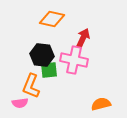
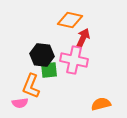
orange diamond: moved 18 px right, 1 px down
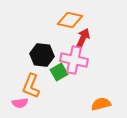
green square: moved 10 px right, 2 px down; rotated 24 degrees counterclockwise
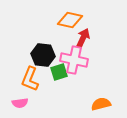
black hexagon: moved 1 px right
green square: rotated 12 degrees clockwise
orange L-shape: moved 1 px left, 7 px up
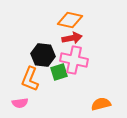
red arrow: moved 11 px left; rotated 54 degrees clockwise
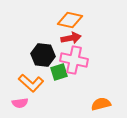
red arrow: moved 1 px left
orange L-shape: moved 1 px right, 4 px down; rotated 70 degrees counterclockwise
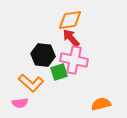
orange diamond: rotated 20 degrees counterclockwise
red arrow: rotated 120 degrees counterclockwise
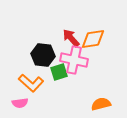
orange diamond: moved 23 px right, 19 px down
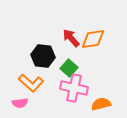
black hexagon: moved 1 px down
pink cross: moved 28 px down
green square: moved 10 px right, 4 px up; rotated 30 degrees counterclockwise
